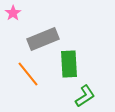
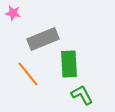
pink star: rotated 28 degrees counterclockwise
green L-shape: moved 3 px left, 1 px up; rotated 85 degrees counterclockwise
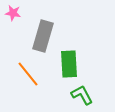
gray rectangle: moved 3 px up; rotated 52 degrees counterclockwise
